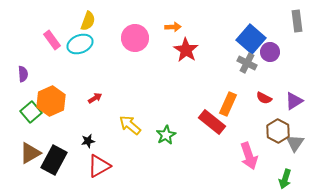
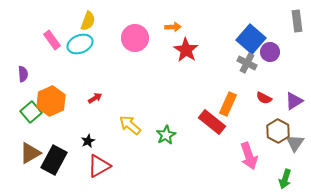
black star: rotated 16 degrees counterclockwise
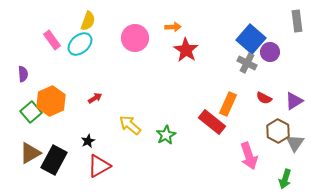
cyan ellipse: rotated 20 degrees counterclockwise
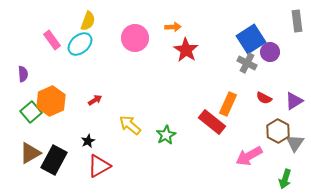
blue square: rotated 16 degrees clockwise
red arrow: moved 2 px down
pink arrow: rotated 80 degrees clockwise
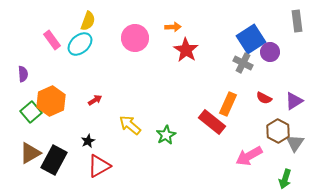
gray cross: moved 4 px left
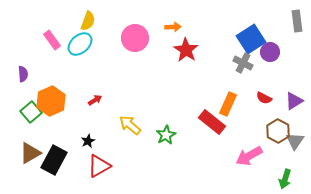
gray triangle: moved 2 px up
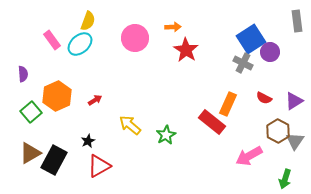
orange hexagon: moved 6 px right, 5 px up
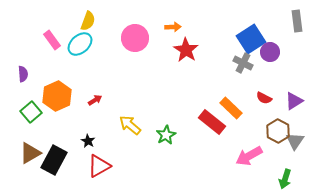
orange rectangle: moved 3 px right, 4 px down; rotated 70 degrees counterclockwise
black star: rotated 16 degrees counterclockwise
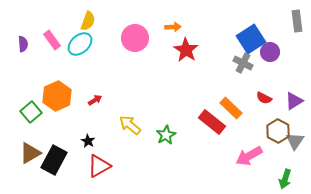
purple semicircle: moved 30 px up
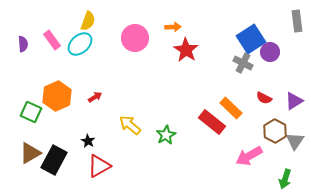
red arrow: moved 3 px up
green square: rotated 25 degrees counterclockwise
brown hexagon: moved 3 px left
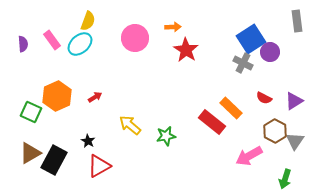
green star: moved 1 px down; rotated 18 degrees clockwise
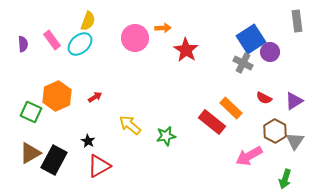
orange arrow: moved 10 px left, 1 px down
